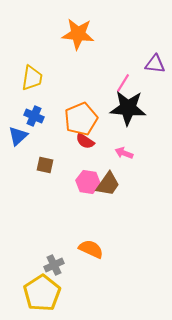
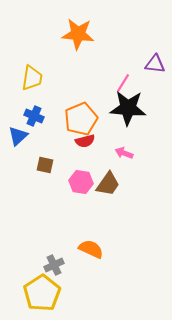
red semicircle: rotated 48 degrees counterclockwise
pink hexagon: moved 7 px left
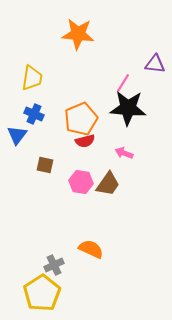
blue cross: moved 2 px up
blue triangle: moved 1 px left, 1 px up; rotated 10 degrees counterclockwise
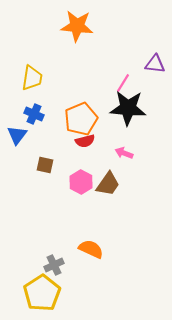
orange star: moved 1 px left, 8 px up
pink hexagon: rotated 20 degrees clockwise
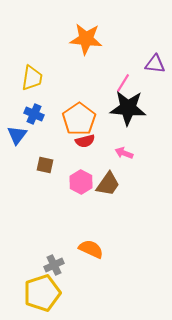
orange star: moved 9 px right, 13 px down
orange pentagon: moved 2 px left; rotated 12 degrees counterclockwise
yellow pentagon: rotated 15 degrees clockwise
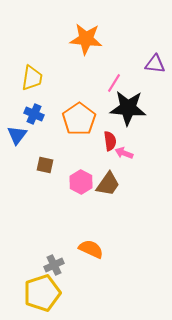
pink line: moved 9 px left
red semicircle: moved 25 px right; rotated 84 degrees counterclockwise
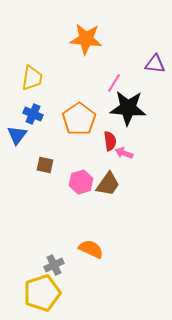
blue cross: moved 1 px left
pink hexagon: rotated 15 degrees clockwise
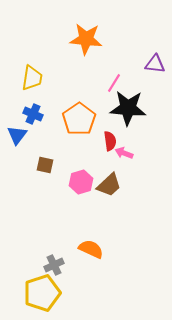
brown trapezoid: moved 1 px right, 1 px down; rotated 12 degrees clockwise
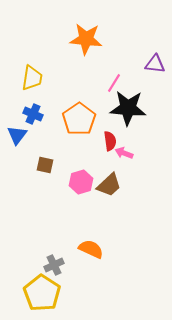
yellow pentagon: rotated 21 degrees counterclockwise
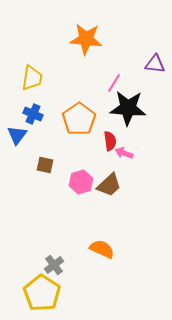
orange semicircle: moved 11 px right
gray cross: rotated 12 degrees counterclockwise
